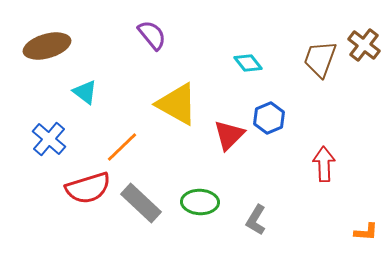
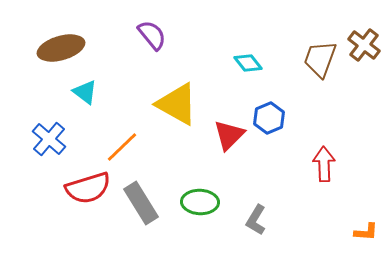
brown ellipse: moved 14 px right, 2 px down
gray rectangle: rotated 15 degrees clockwise
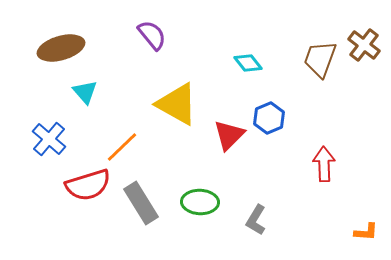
cyan triangle: rotated 12 degrees clockwise
red semicircle: moved 3 px up
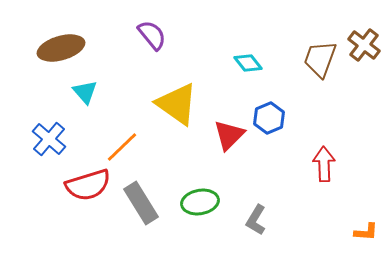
yellow triangle: rotated 6 degrees clockwise
green ellipse: rotated 12 degrees counterclockwise
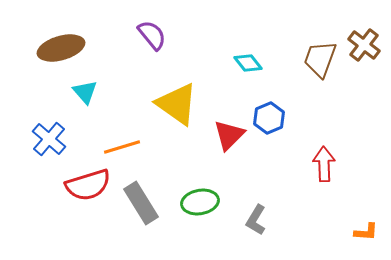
orange line: rotated 27 degrees clockwise
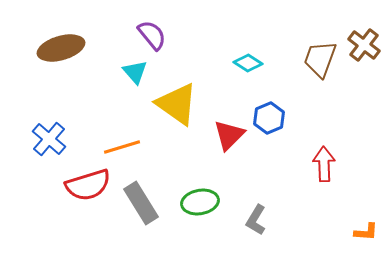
cyan diamond: rotated 20 degrees counterclockwise
cyan triangle: moved 50 px right, 20 px up
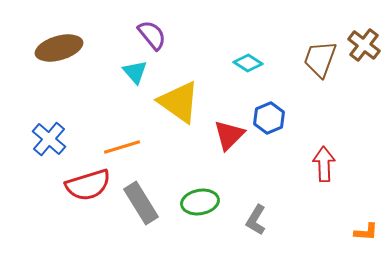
brown ellipse: moved 2 px left
yellow triangle: moved 2 px right, 2 px up
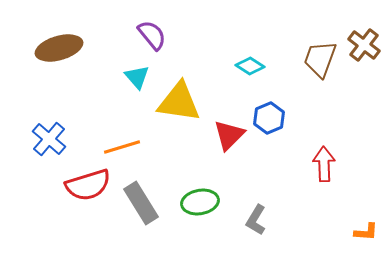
cyan diamond: moved 2 px right, 3 px down
cyan triangle: moved 2 px right, 5 px down
yellow triangle: rotated 27 degrees counterclockwise
